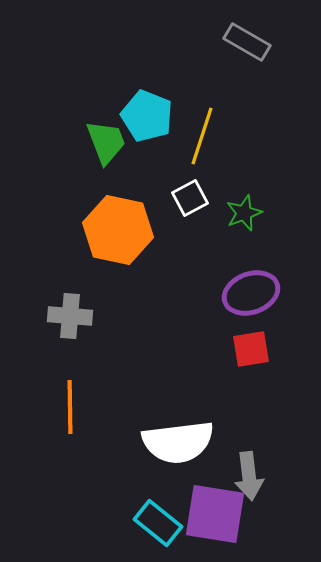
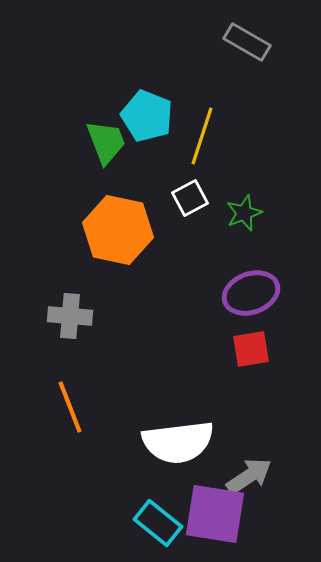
orange line: rotated 20 degrees counterclockwise
gray arrow: rotated 117 degrees counterclockwise
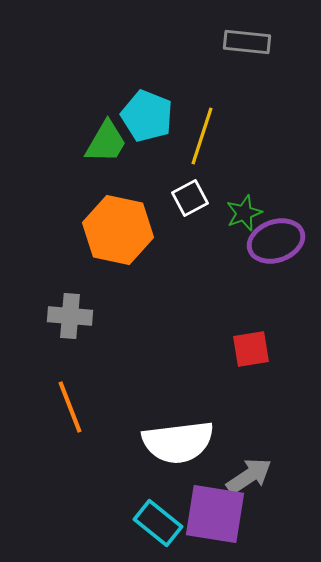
gray rectangle: rotated 24 degrees counterclockwise
green trapezoid: rotated 51 degrees clockwise
purple ellipse: moved 25 px right, 52 px up
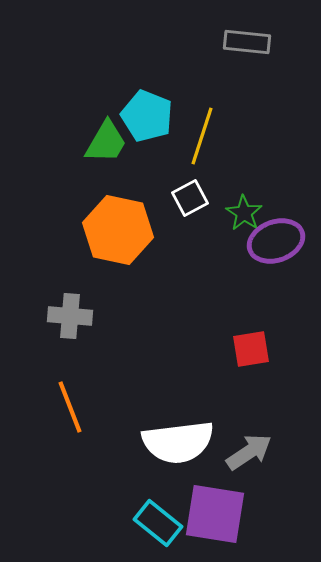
green star: rotated 18 degrees counterclockwise
gray arrow: moved 24 px up
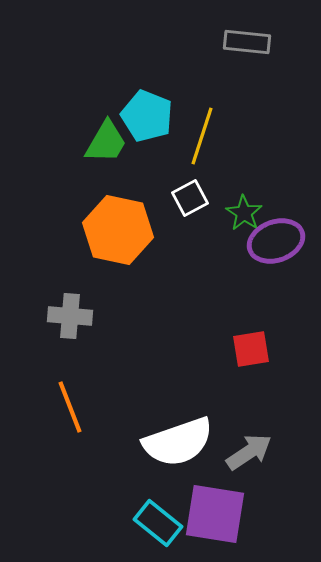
white semicircle: rotated 12 degrees counterclockwise
